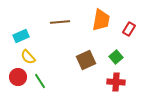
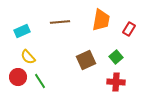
cyan rectangle: moved 1 px right, 5 px up
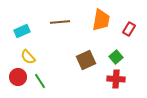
red cross: moved 3 px up
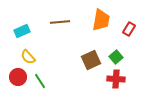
brown square: moved 5 px right
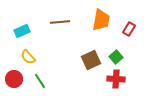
red circle: moved 4 px left, 2 px down
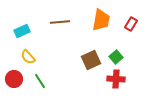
red rectangle: moved 2 px right, 5 px up
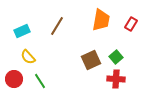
brown line: moved 3 px left, 4 px down; rotated 54 degrees counterclockwise
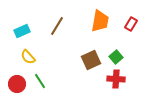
orange trapezoid: moved 1 px left, 1 px down
red circle: moved 3 px right, 5 px down
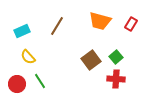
orange trapezoid: rotated 95 degrees clockwise
brown square: rotated 12 degrees counterclockwise
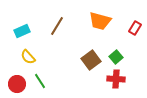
red rectangle: moved 4 px right, 4 px down
